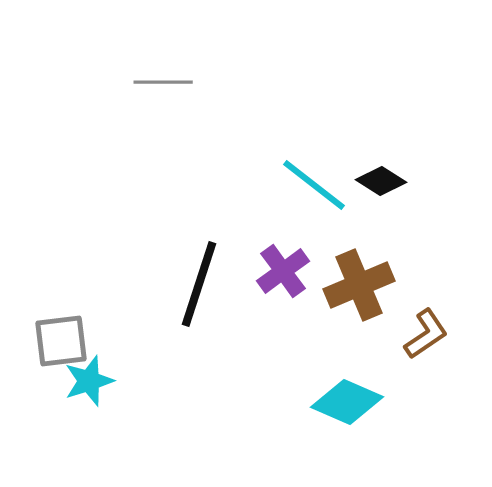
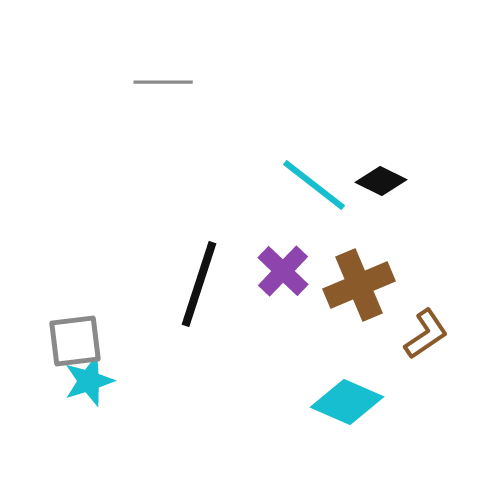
black diamond: rotated 6 degrees counterclockwise
purple cross: rotated 10 degrees counterclockwise
gray square: moved 14 px right
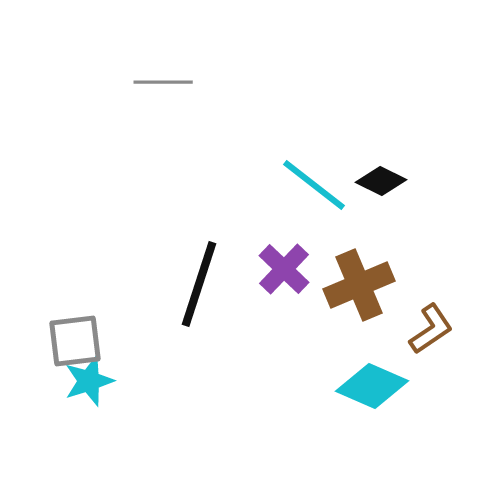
purple cross: moved 1 px right, 2 px up
brown L-shape: moved 5 px right, 5 px up
cyan diamond: moved 25 px right, 16 px up
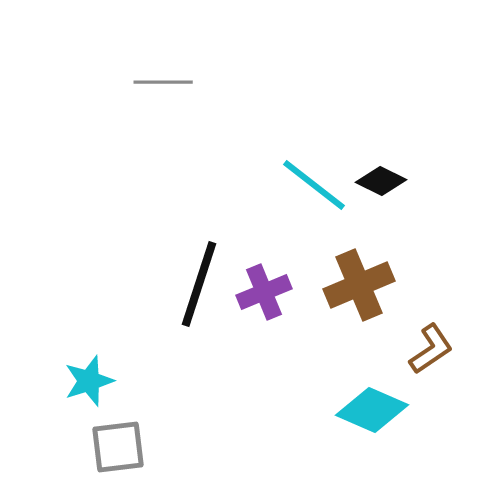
purple cross: moved 20 px left, 23 px down; rotated 24 degrees clockwise
brown L-shape: moved 20 px down
gray square: moved 43 px right, 106 px down
cyan diamond: moved 24 px down
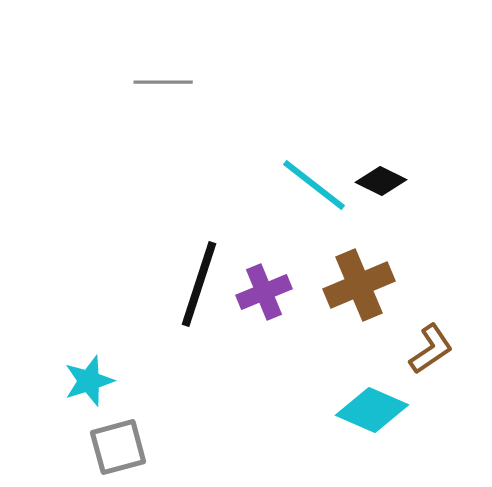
gray square: rotated 8 degrees counterclockwise
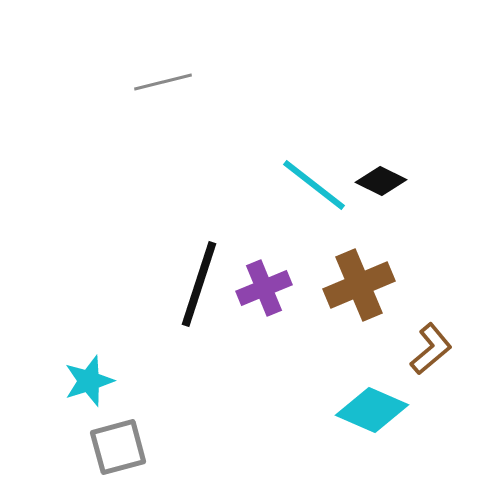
gray line: rotated 14 degrees counterclockwise
purple cross: moved 4 px up
brown L-shape: rotated 6 degrees counterclockwise
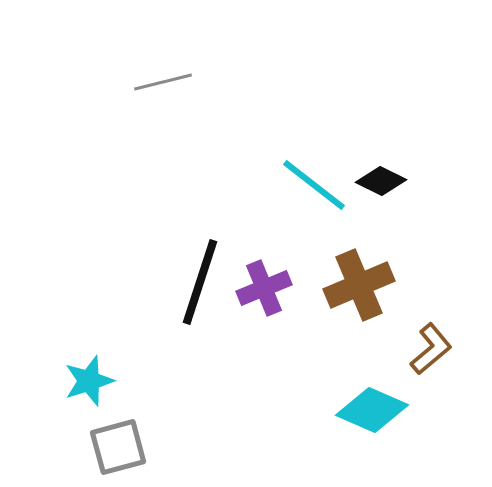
black line: moved 1 px right, 2 px up
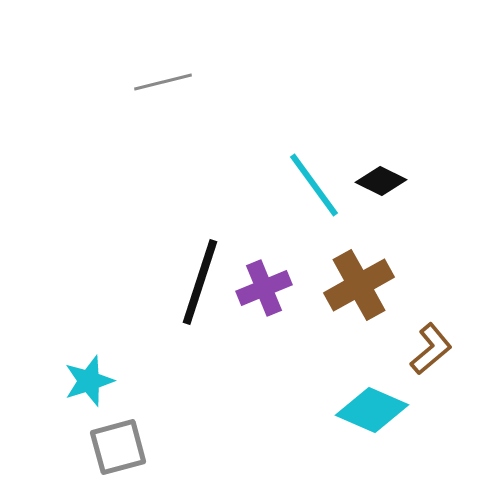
cyan line: rotated 16 degrees clockwise
brown cross: rotated 6 degrees counterclockwise
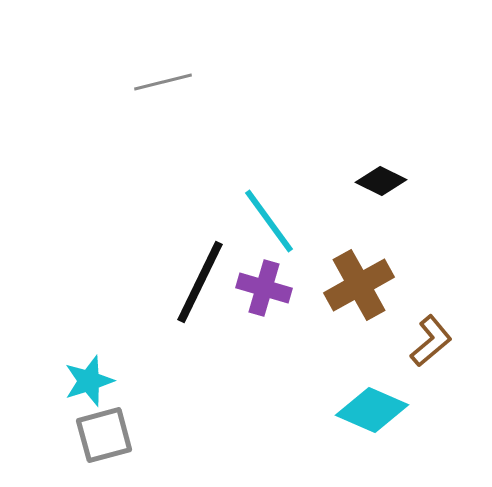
cyan line: moved 45 px left, 36 px down
black line: rotated 8 degrees clockwise
purple cross: rotated 38 degrees clockwise
brown L-shape: moved 8 px up
gray square: moved 14 px left, 12 px up
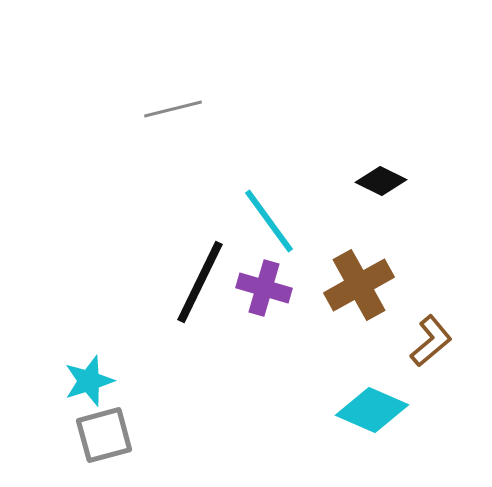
gray line: moved 10 px right, 27 px down
